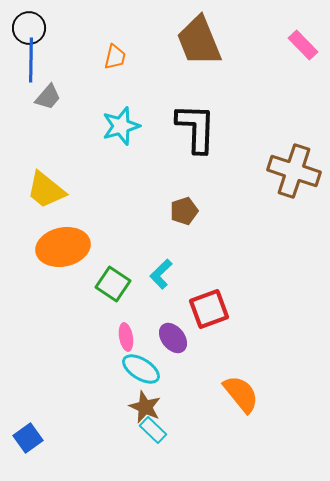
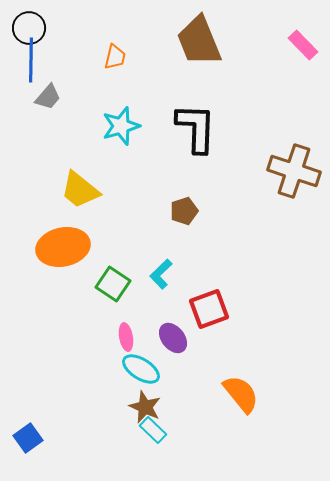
yellow trapezoid: moved 34 px right
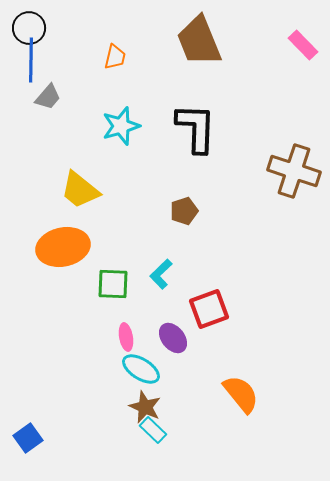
green square: rotated 32 degrees counterclockwise
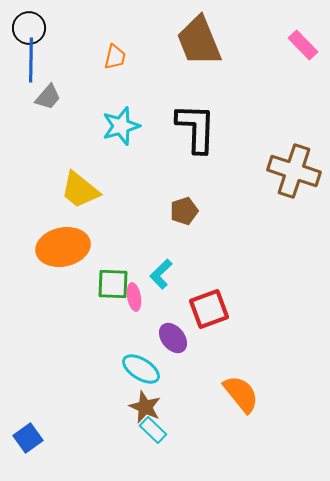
pink ellipse: moved 8 px right, 40 px up
